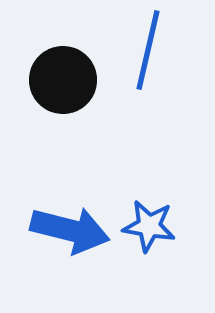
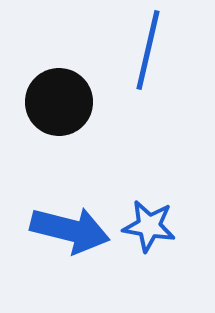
black circle: moved 4 px left, 22 px down
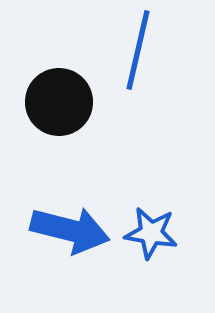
blue line: moved 10 px left
blue star: moved 2 px right, 7 px down
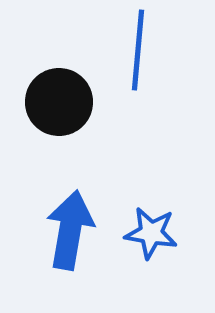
blue line: rotated 8 degrees counterclockwise
blue arrow: rotated 94 degrees counterclockwise
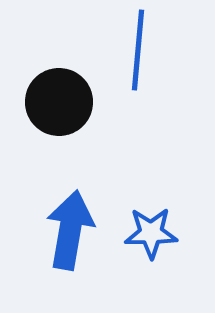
blue star: rotated 10 degrees counterclockwise
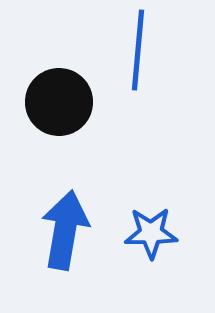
blue arrow: moved 5 px left
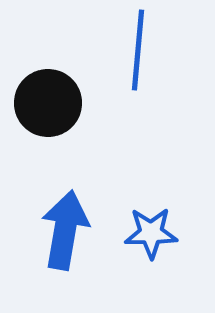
black circle: moved 11 px left, 1 px down
